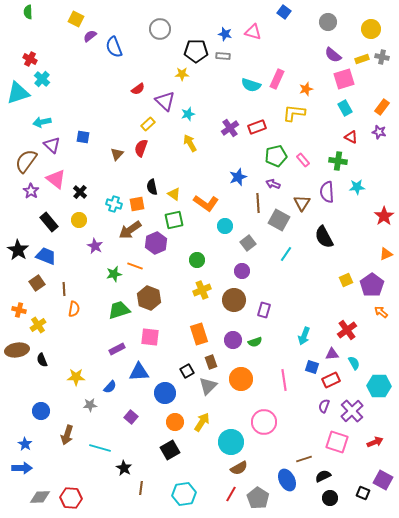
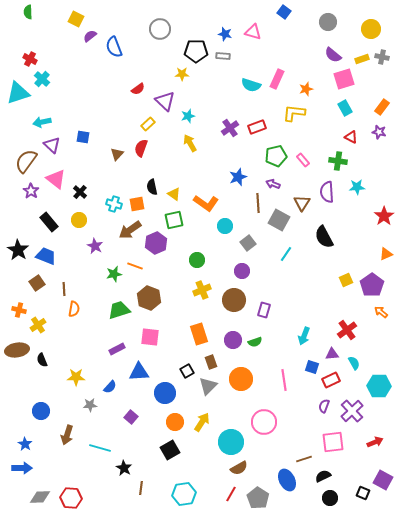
cyan star at (188, 114): moved 2 px down
pink square at (337, 442): moved 4 px left; rotated 25 degrees counterclockwise
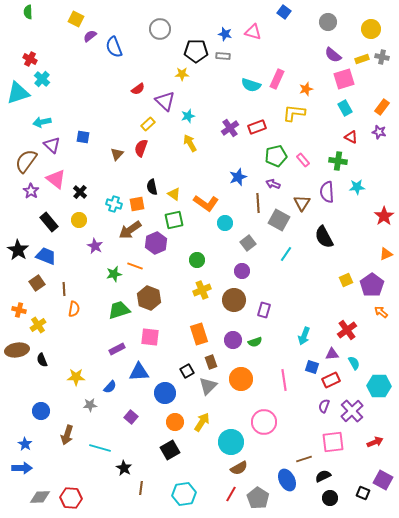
cyan circle at (225, 226): moved 3 px up
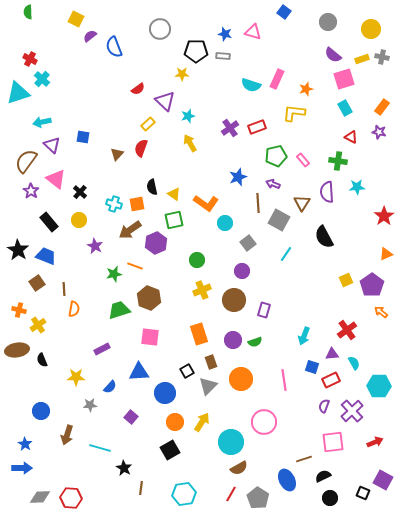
purple rectangle at (117, 349): moved 15 px left
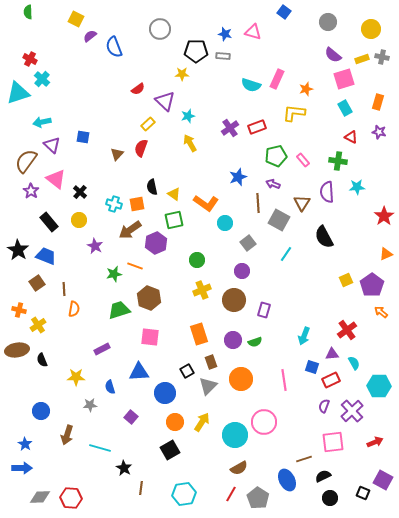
orange rectangle at (382, 107): moved 4 px left, 5 px up; rotated 21 degrees counterclockwise
blue semicircle at (110, 387): rotated 120 degrees clockwise
cyan circle at (231, 442): moved 4 px right, 7 px up
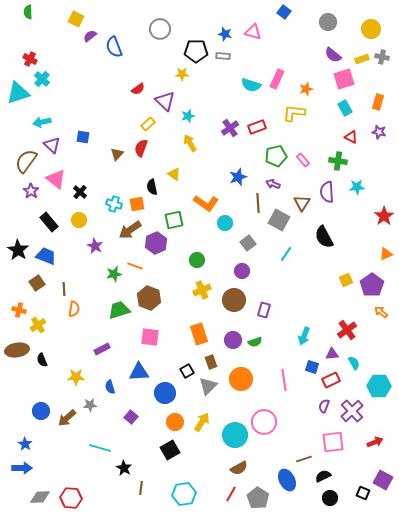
yellow triangle at (174, 194): moved 20 px up
brown arrow at (67, 435): moved 17 px up; rotated 30 degrees clockwise
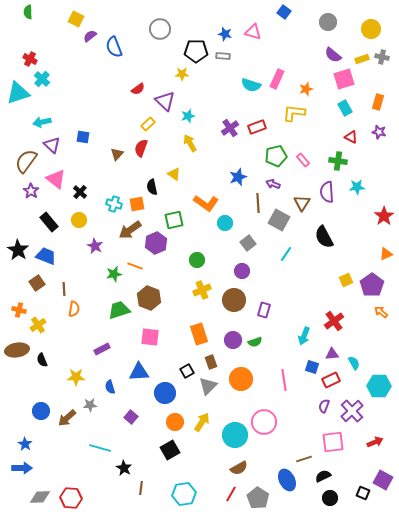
red cross at (347, 330): moved 13 px left, 9 px up
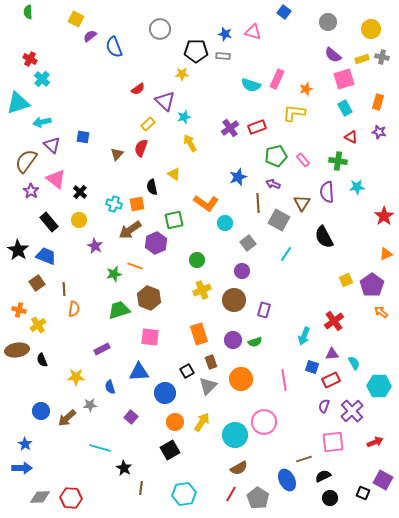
cyan triangle at (18, 93): moved 10 px down
cyan star at (188, 116): moved 4 px left, 1 px down
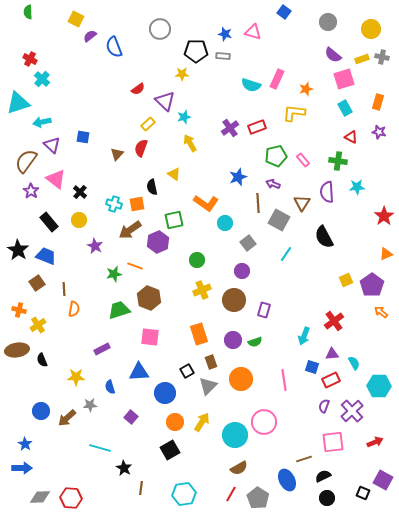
purple hexagon at (156, 243): moved 2 px right, 1 px up
black circle at (330, 498): moved 3 px left
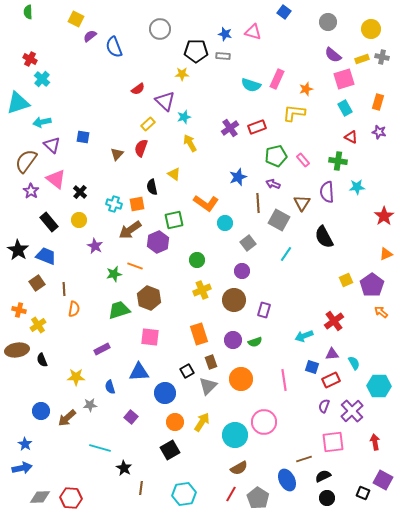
cyan arrow at (304, 336): rotated 48 degrees clockwise
red arrow at (375, 442): rotated 77 degrees counterclockwise
blue arrow at (22, 468): rotated 12 degrees counterclockwise
